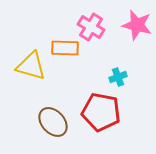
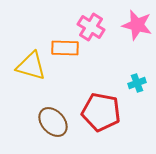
cyan cross: moved 19 px right, 6 px down
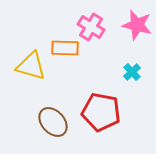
cyan cross: moved 5 px left, 11 px up; rotated 24 degrees counterclockwise
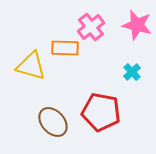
pink cross: rotated 20 degrees clockwise
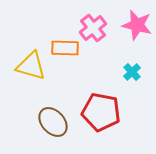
pink cross: moved 2 px right, 1 px down
